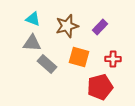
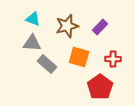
red pentagon: rotated 20 degrees counterclockwise
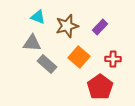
cyan triangle: moved 5 px right, 2 px up
orange square: rotated 25 degrees clockwise
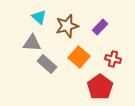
cyan triangle: moved 1 px right; rotated 21 degrees clockwise
red cross: rotated 14 degrees clockwise
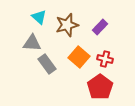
brown star: moved 1 px up
red cross: moved 8 px left
gray rectangle: rotated 12 degrees clockwise
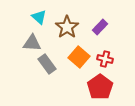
brown star: moved 2 px down; rotated 20 degrees counterclockwise
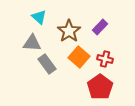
brown star: moved 2 px right, 4 px down
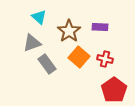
purple rectangle: rotated 49 degrees clockwise
gray triangle: rotated 24 degrees counterclockwise
red pentagon: moved 14 px right, 3 px down
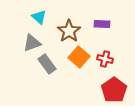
purple rectangle: moved 2 px right, 3 px up
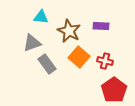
cyan triangle: moved 2 px right; rotated 35 degrees counterclockwise
purple rectangle: moved 1 px left, 2 px down
brown star: rotated 10 degrees counterclockwise
red cross: moved 2 px down
